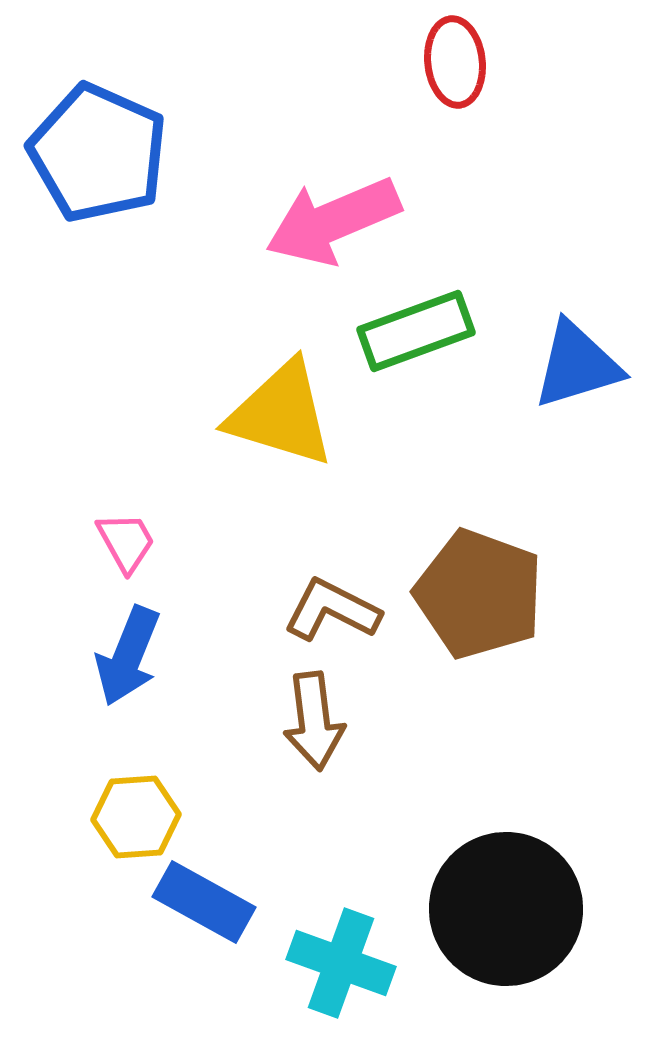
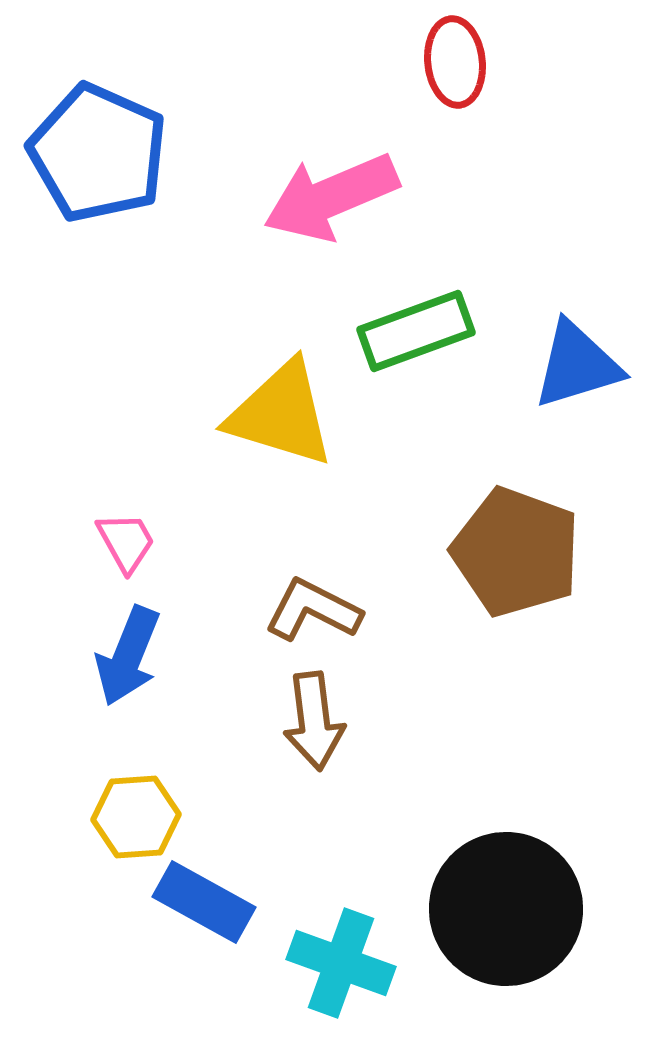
pink arrow: moved 2 px left, 24 px up
brown pentagon: moved 37 px right, 42 px up
brown L-shape: moved 19 px left
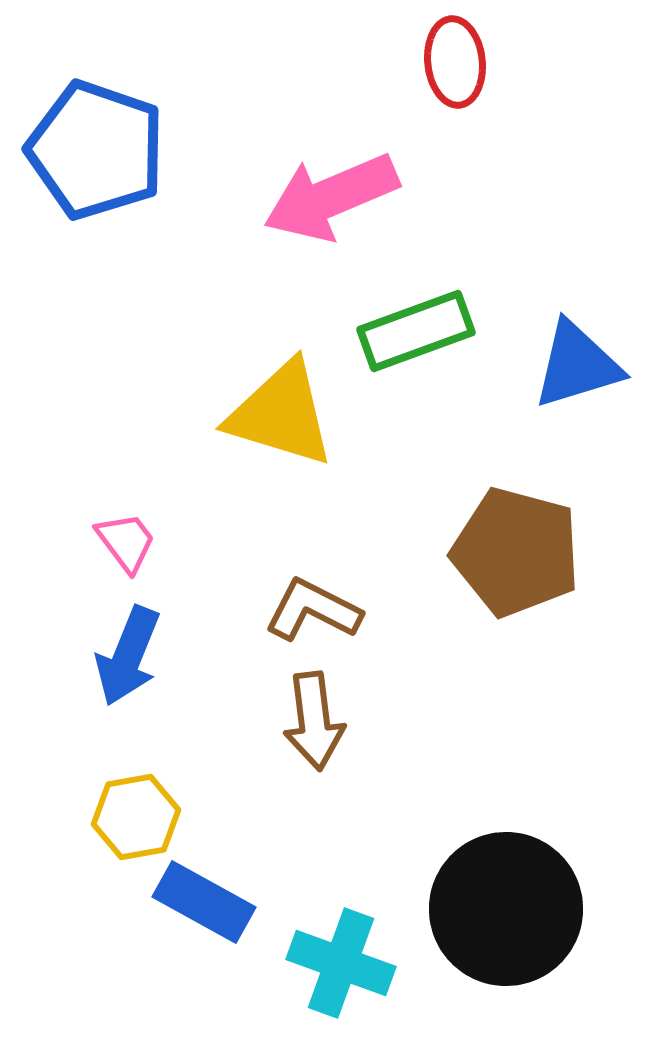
blue pentagon: moved 2 px left, 3 px up; rotated 5 degrees counterclockwise
pink trapezoid: rotated 8 degrees counterclockwise
brown pentagon: rotated 5 degrees counterclockwise
yellow hexagon: rotated 6 degrees counterclockwise
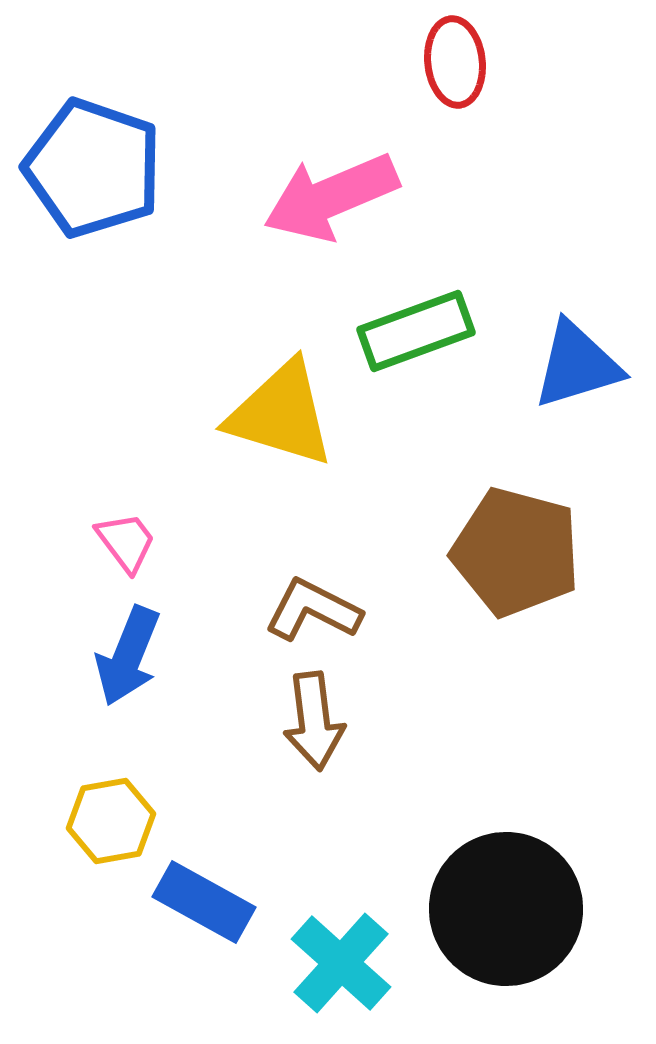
blue pentagon: moved 3 px left, 18 px down
yellow hexagon: moved 25 px left, 4 px down
cyan cross: rotated 22 degrees clockwise
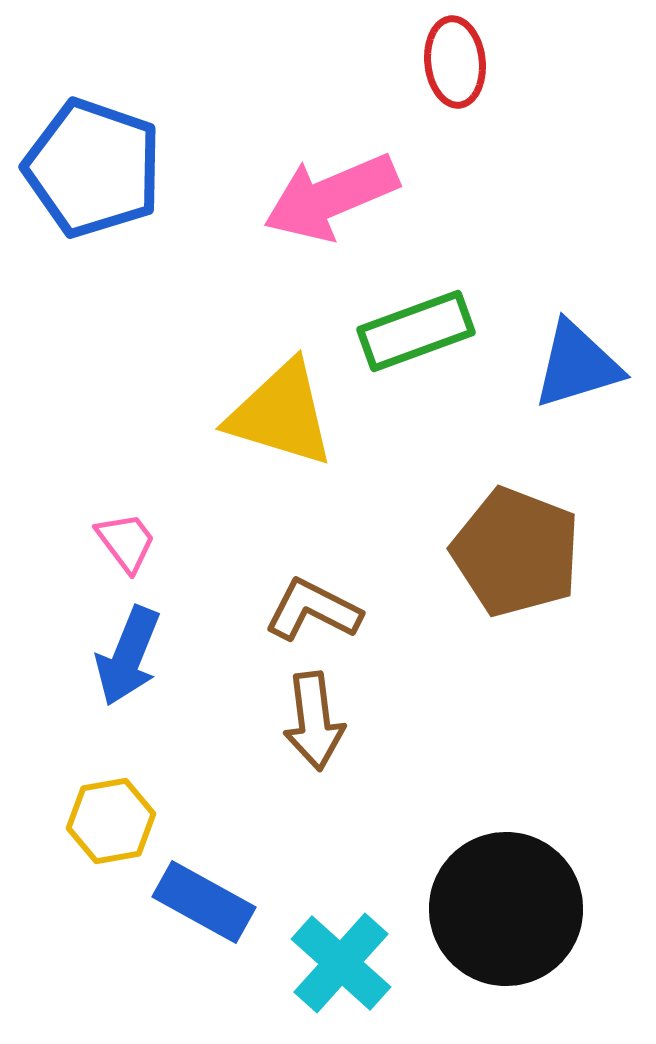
brown pentagon: rotated 6 degrees clockwise
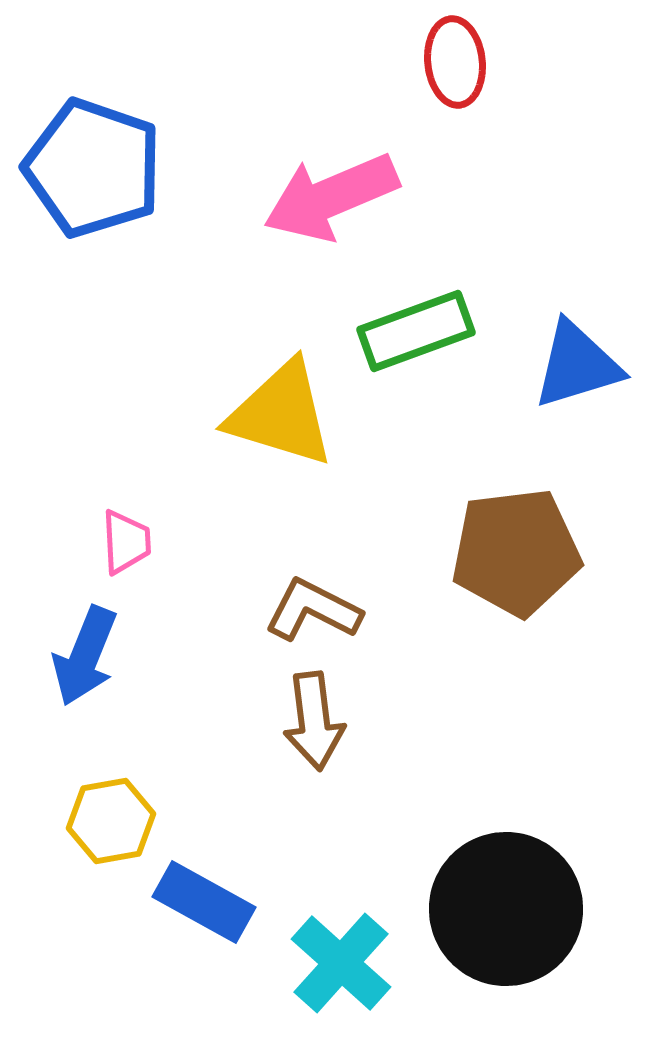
pink trapezoid: rotated 34 degrees clockwise
brown pentagon: rotated 28 degrees counterclockwise
blue arrow: moved 43 px left
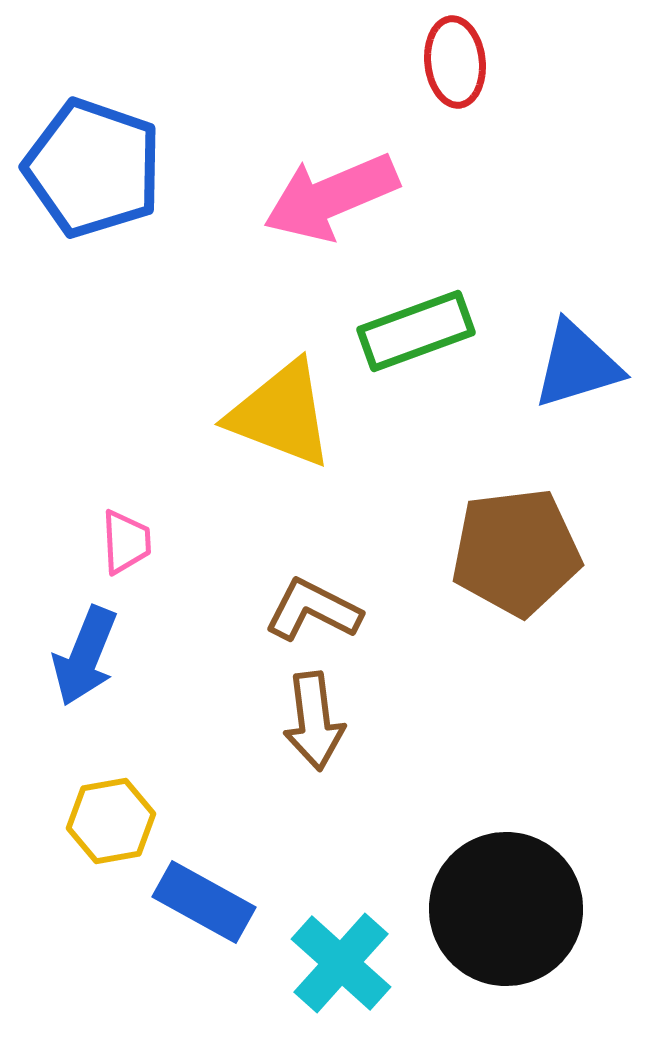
yellow triangle: rotated 4 degrees clockwise
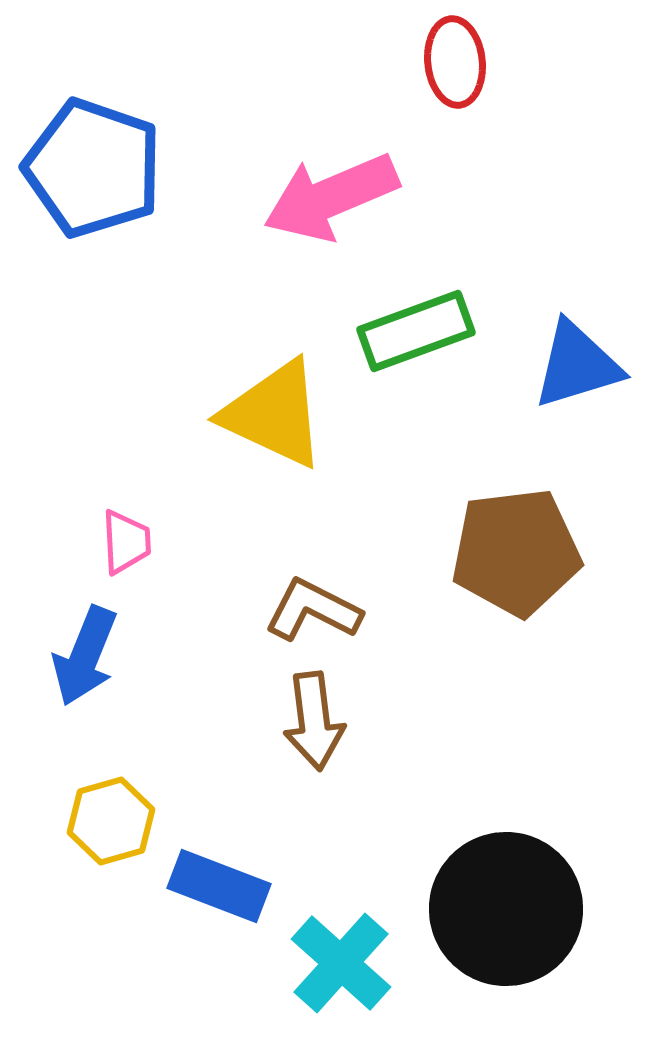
yellow triangle: moved 7 px left; rotated 4 degrees clockwise
yellow hexagon: rotated 6 degrees counterclockwise
blue rectangle: moved 15 px right, 16 px up; rotated 8 degrees counterclockwise
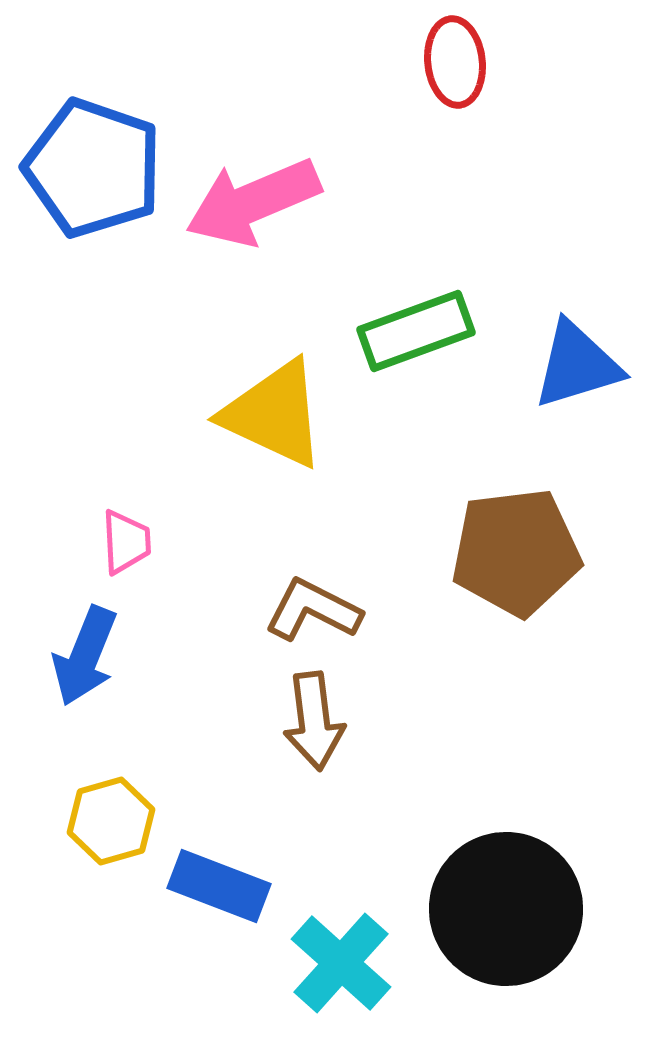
pink arrow: moved 78 px left, 5 px down
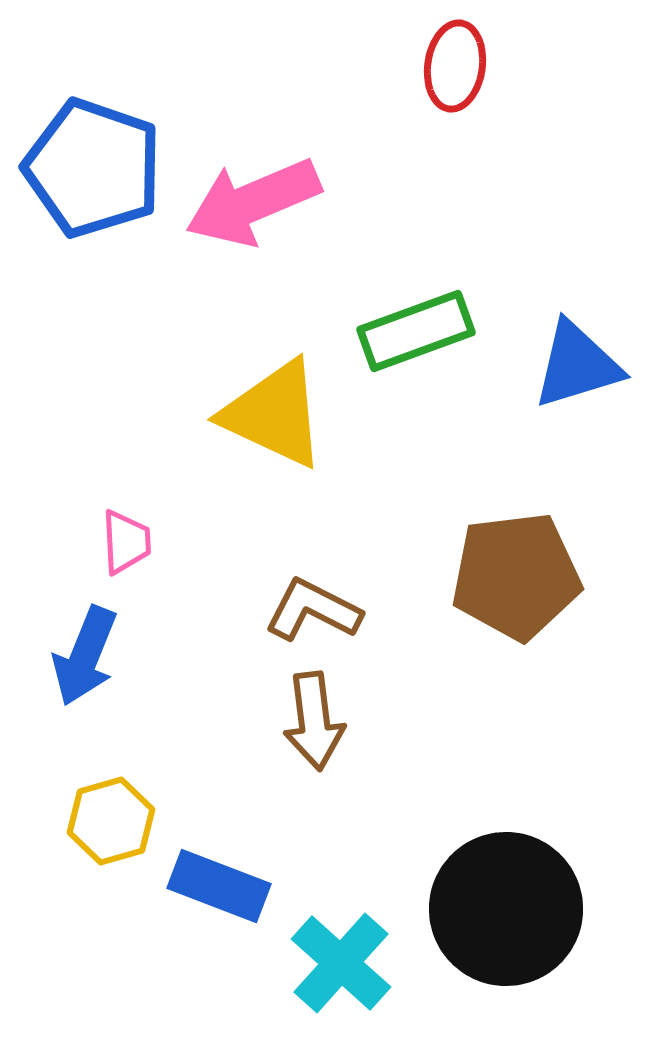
red ellipse: moved 4 px down; rotated 14 degrees clockwise
brown pentagon: moved 24 px down
